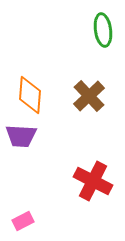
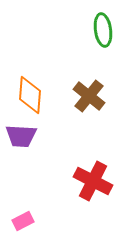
brown cross: rotated 8 degrees counterclockwise
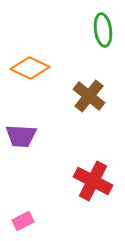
orange diamond: moved 27 px up; rotated 69 degrees counterclockwise
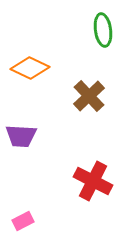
brown cross: rotated 8 degrees clockwise
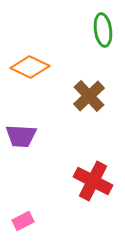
orange diamond: moved 1 px up
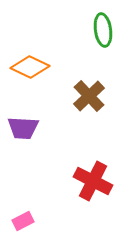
purple trapezoid: moved 2 px right, 8 px up
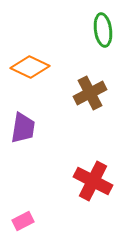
brown cross: moved 1 px right, 3 px up; rotated 16 degrees clockwise
purple trapezoid: rotated 84 degrees counterclockwise
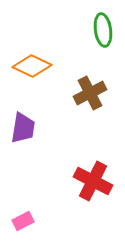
orange diamond: moved 2 px right, 1 px up
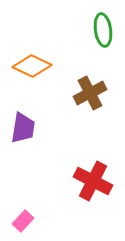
pink rectangle: rotated 20 degrees counterclockwise
